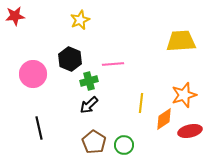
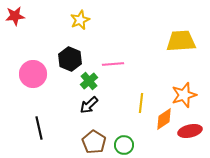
green cross: rotated 24 degrees counterclockwise
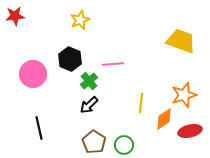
yellow trapezoid: rotated 24 degrees clockwise
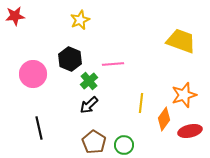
orange diamond: rotated 20 degrees counterclockwise
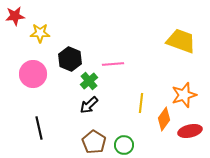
yellow star: moved 40 px left, 13 px down; rotated 24 degrees clockwise
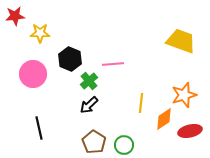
orange diamond: rotated 20 degrees clockwise
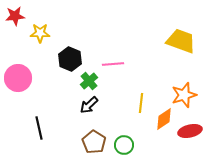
pink circle: moved 15 px left, 4 px down
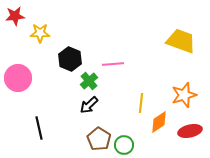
orange diamond: moved 5 px left, 3 px down
brown pentagon: moved 5 px right, 3 px up
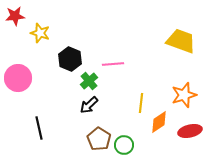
yellow star: rotated 18 degrees clockwise
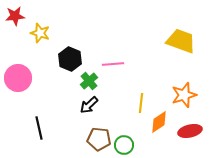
brown pentagon: rotated 25 degrees counterclockwise
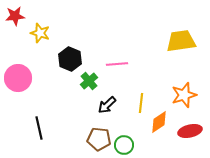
yellow trapezoid: rotated 28 degrees counterclockwise
pink line: moved 4 px right
black arrow: moved 18 px right
